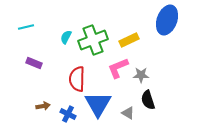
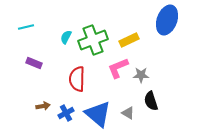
black semicircle: moved 3 px right, 1 px down
blue triangle: moved 10 px down; rotated 20 degrees counterclockwise
blue cross: moved 2 px left, 1 px up; rotated 35 degrees clockwise
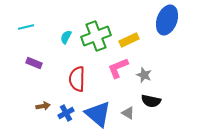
green cross: moved 3 px right, 4 px up
gray star: moved 3 px right; rotated 21 degrees clockwise
black semicircle: rotated 60 degrees counterclockwise
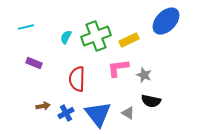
blue ellipse: moved 1 px left, 1 px down; rotated 24 degrees clockwise
pink L-shape: rotated 15 degrees clockwise
blue triangle: rotated 12 degrees clockwise
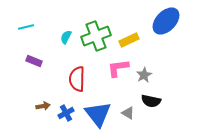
purple rectangle: moved 2 px up
gray star: rotated 21 degrees clockwise
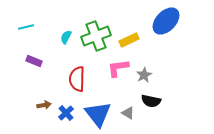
brown arrow: moved 1 px right, 1 px up
blue cross: rotated 14 degrees counterclockwise
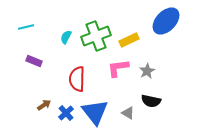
gray star: moved 3 px right, 4 px up
brown arrow: rotated 24 degrees counterclockwise
blue triangle: moved 3 px left, 2 px up
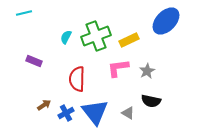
cyan line: moved 2 px left, 14 px up
blue cross: rotated 14 degrees clockwise
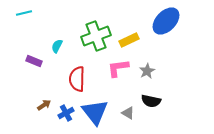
cyan semicircle: moved 9 px left, 9 px down
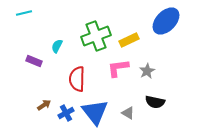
black semicircle: moved 4 px right, 1 px down
